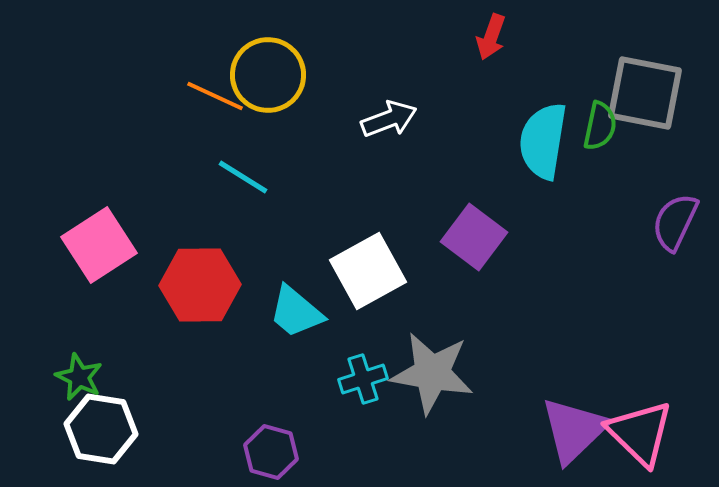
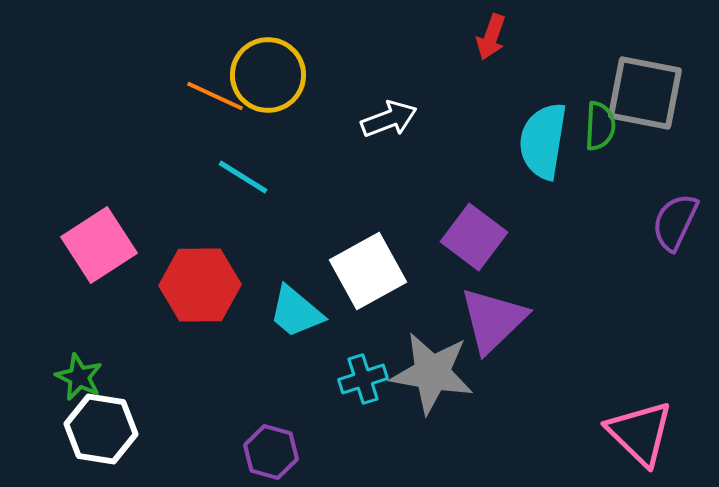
green semicircle: rotated 9 degrees counterclockwise
purple triangle: moved 81 px left, 110 px up
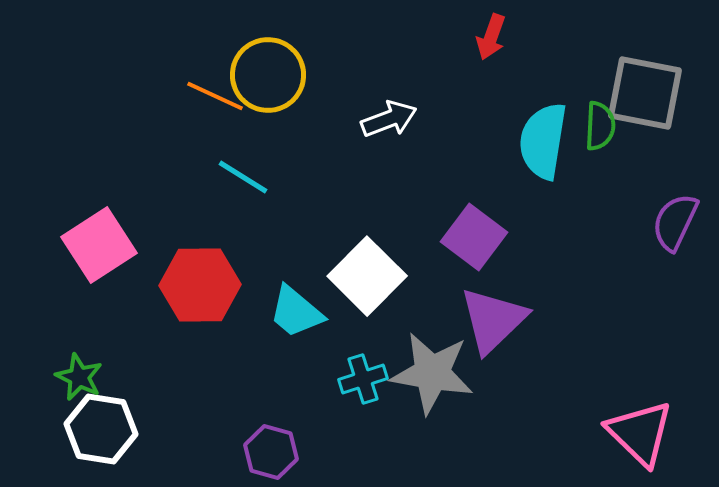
white square: moved 1 px left, 5 px down; rotated 16 degrees counterclockwise
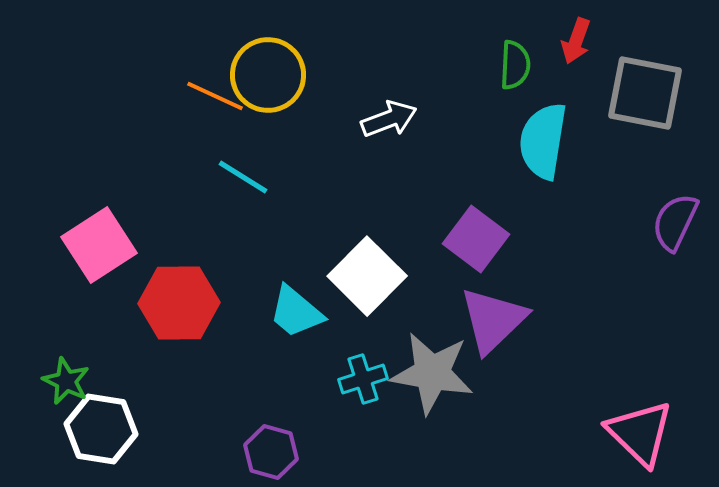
red arrow: moved 85 px right, 4 px down
green semicircle: moved 85 px left, 61 px up
purple square: moved 2 px right, 2 px down
red hexagon: moved 21 px left, 18 px down
green star: moved 13 px left, 4 px down
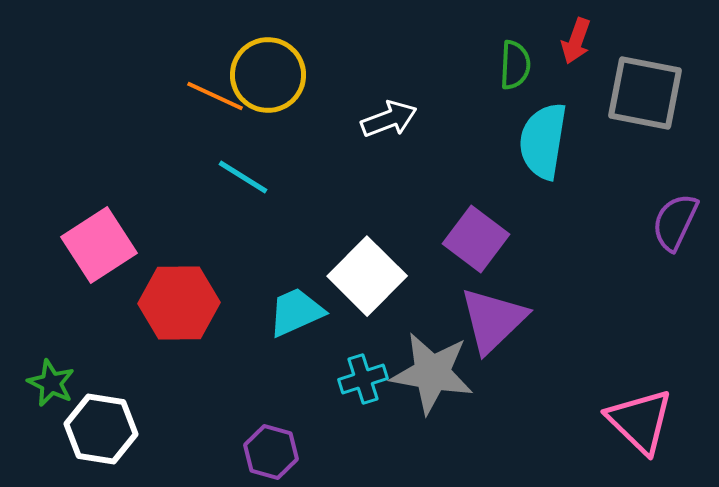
cyan trapezoid: rotated 116 degrees clockwise
green star: moved 15 px left, 2 px down
pink triangle: moved 12 px up
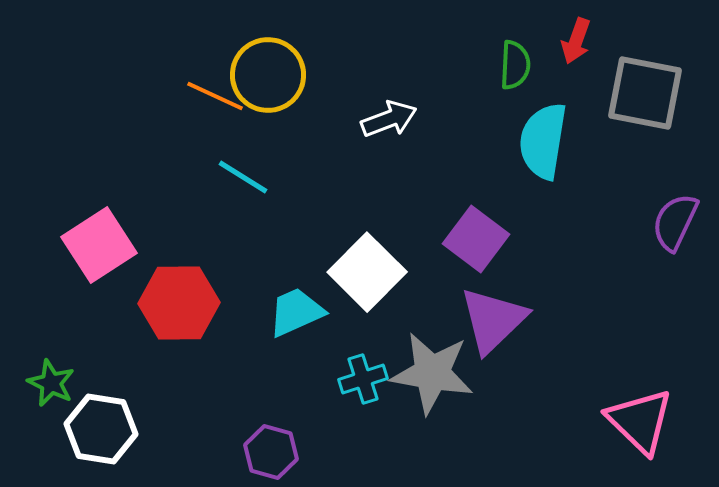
white square: moved 4 px up
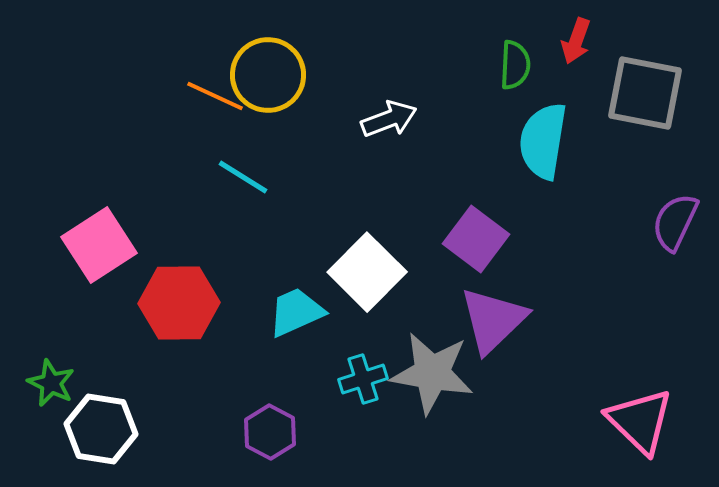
purple hexagon: moved 1 px left, 20 px up; rotated 12 degrees clockwise
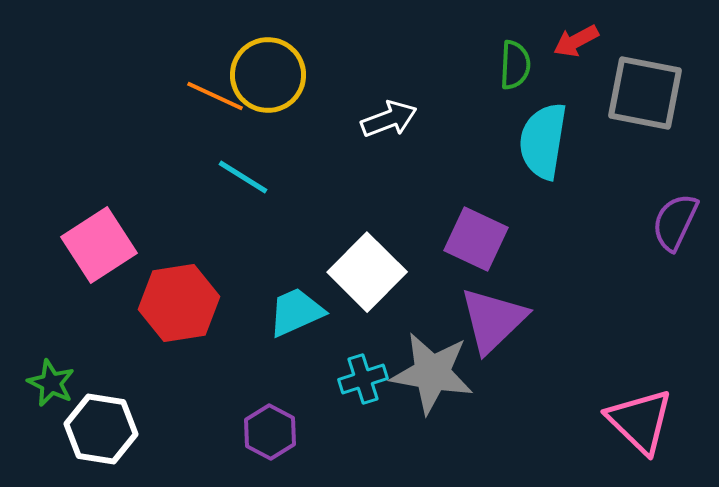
red arrow: rotated 42 degrees clockwise
purple square: rotated 12 degrees counterclockwise
red hexagon: rotated 8 degrees counterclockwise
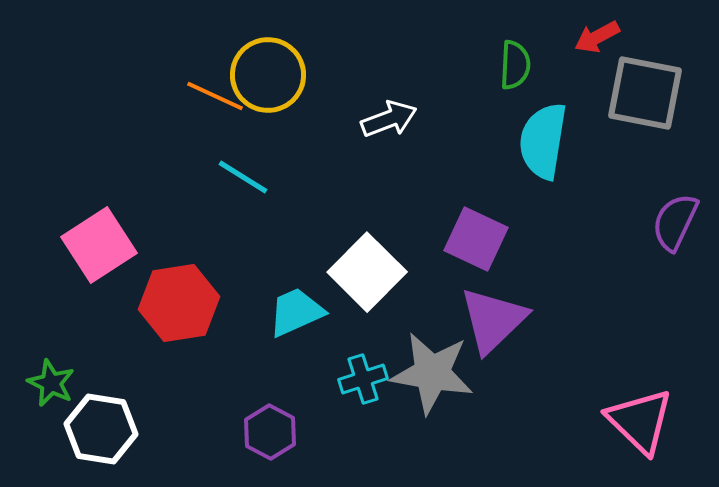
red arrow: moved 21 px right, 4 px up
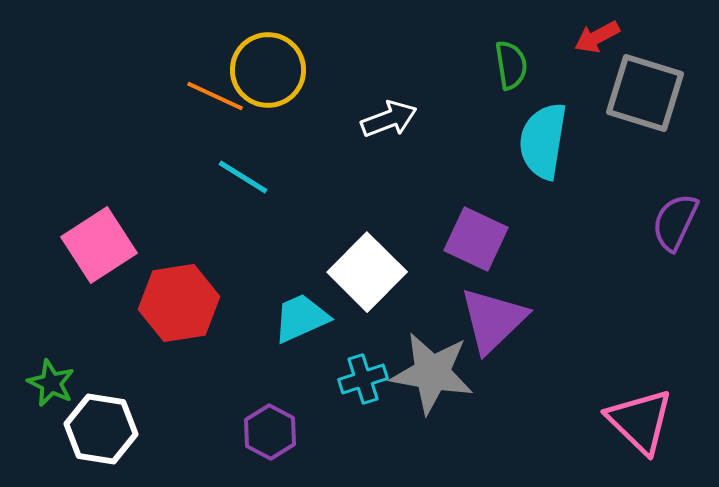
green semicircle: moved 4 px left; rotated 12 degrees counterclockwise
yellow circle: moved 5 px up
gray square: rotated 6 degrees clockwise
cyan trapezoid: moved 5 px right, 6 px down
